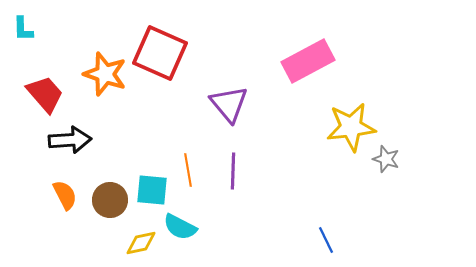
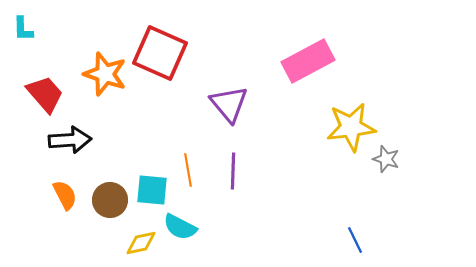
blue line: moved 29 px right
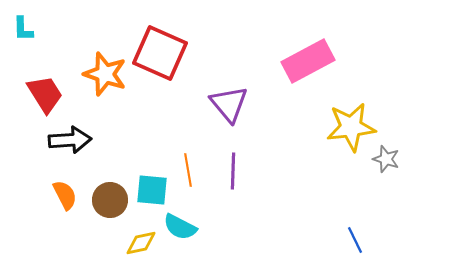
red trapezoid: rotated 9 degrees clockwise
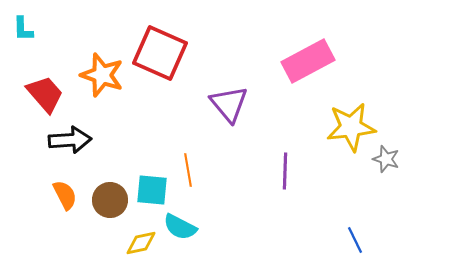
orange star: moved 3 px left, 1 px down
red trapezoid: rotated 9 degrees counterclockwise
purple line: moved 52 px right
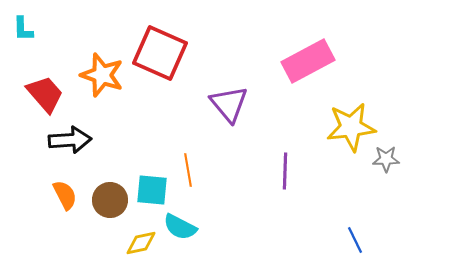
gray star: rotated 20 degrees counterclockwise
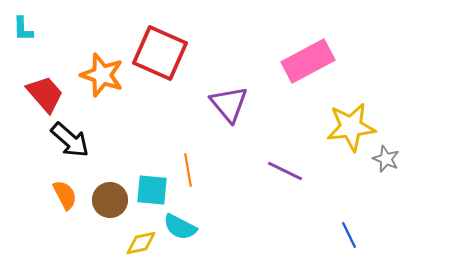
black arrow: rotated 45 degrees clockwise
gray star: rotated 24 degrees clockwise
purple line: rotated 66 degrees counterclockwise
blue line: moved 6 px left, 5 px up
